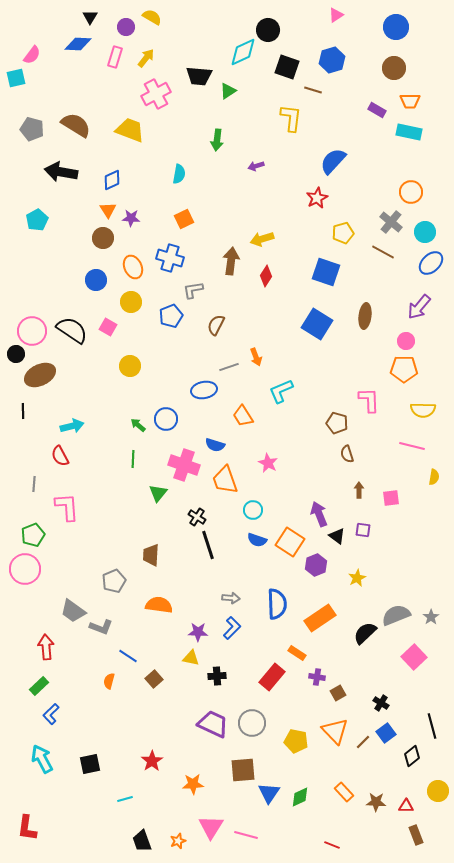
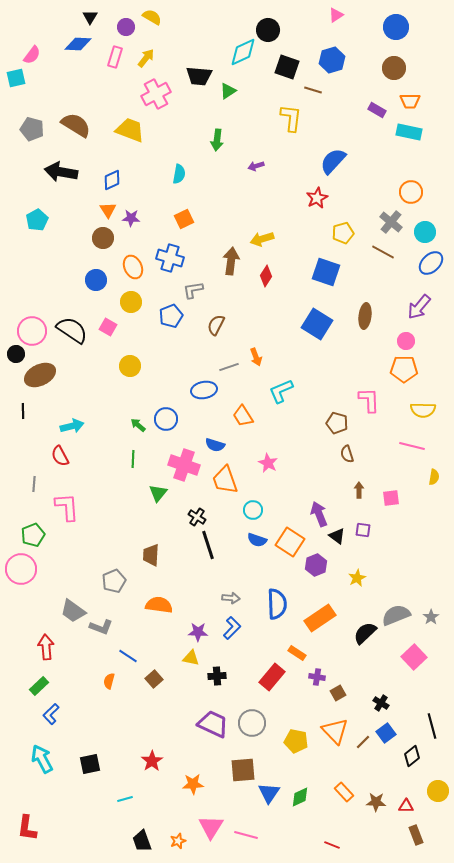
pink circle at (25, 569): moved 4 px left
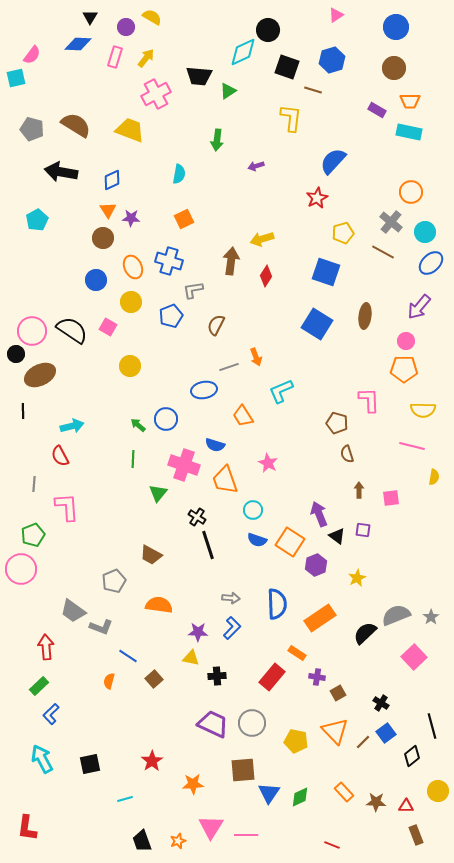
blue cross at (170, 258): moved 1 px left, 3 px down
brown trapezoid at (151, 555): rotated 65 degrees counterclockwise
pink line at (246, 835): rotated 15 degrees counterclockwise
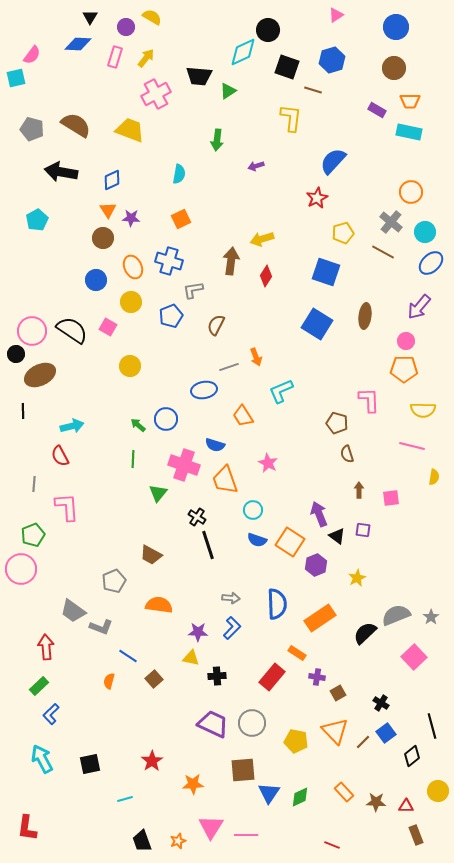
orange square at (184, 219): moved 3 px left
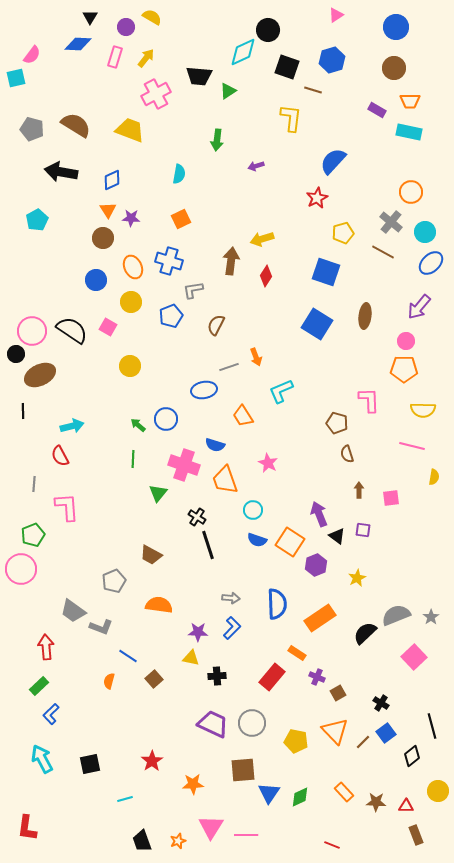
purple cross at (317, 677): rotated 14 degrees clockwise
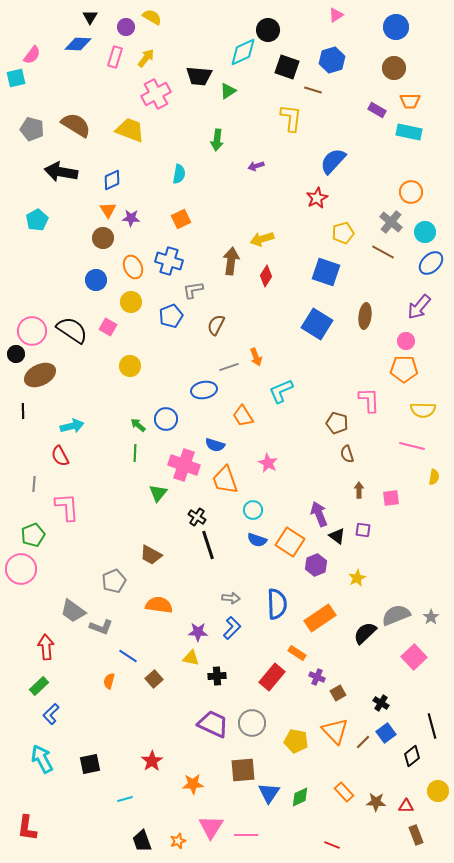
green line at (133, 459): moved 2 px right, 6 px up
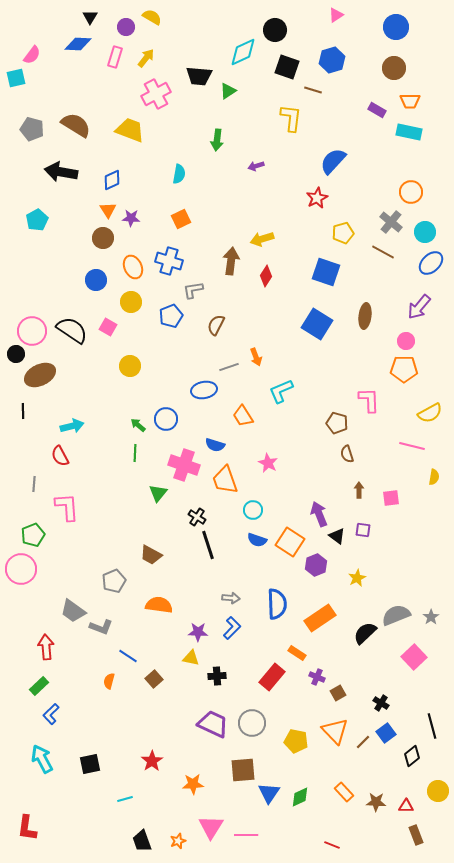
black circle at (268, 30): moved 7 px right
yellow semicircle at (423, 410): moved 7 px right, 3 px down; rotated 30 degrees counterclockwise
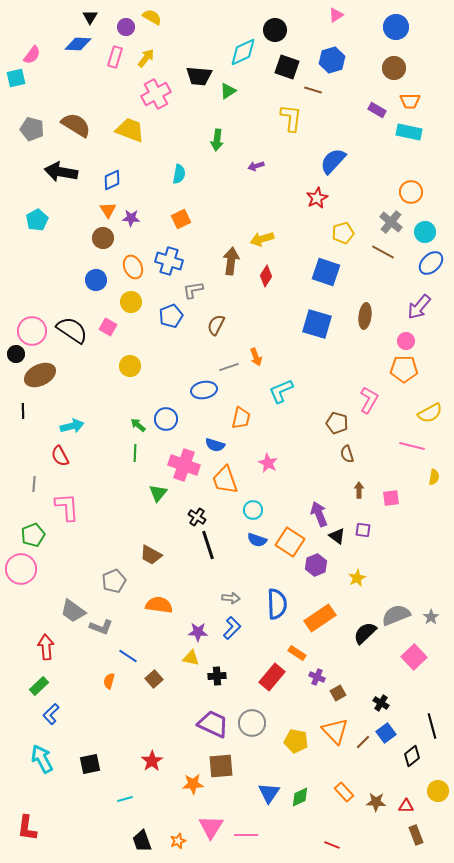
blue square at (317, 324): rotated 16 degrees counterclockwise
pink L-shape at (369, 400): rotated 32 degrees clockwise
orange trapezoid at (243, 416): moved 2 px left, 2 px down; rotated 135 degrees counterclockwise
brown square at (243, 770): moved 22 px left, 4 px up
